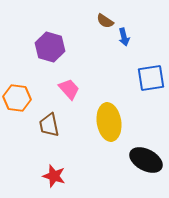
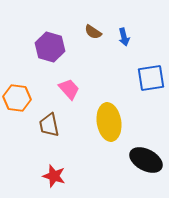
brown semicircle: moved 12 px left, 11 px down
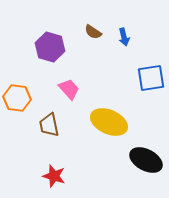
yellow ellipse: rotated 57 degrees counterclockwise
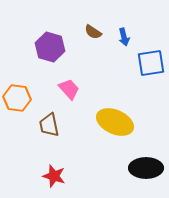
blue square: moved 15 px up
yellow ellipse: moved 6 px right
black ellipse: moved 8 px down; rotated 28 degrees counterclockwise
